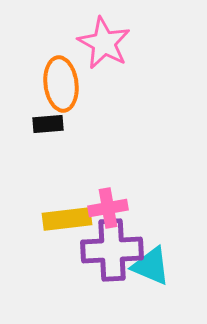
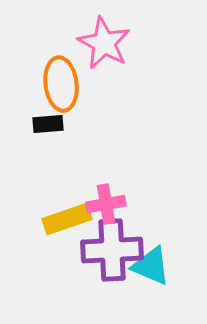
pink cross: moved 2 px left, 4 px up
yellow rectangle: rotated 12 degrees counterclockwise
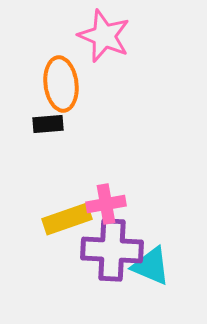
pink star: moved 7 px up; rotated 6 degrees counterclockwise
purple cross: rotated 6 degrees clockwise
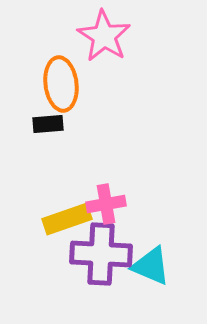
pink star: rotated 10 degrees clockwise
purple cross: moved 11 px left, 4 px down
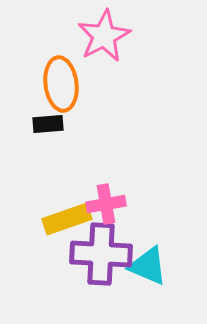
pink star: rotated 12 degrees clockwise
cyan triangle: moved 3 px left
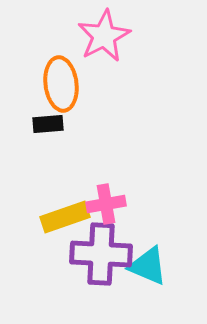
yellow rectangle: moved 2 px left, 2 px up
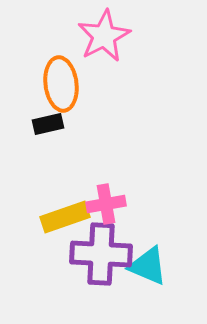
black rectangle: rotated 8 degrees counterclockwise
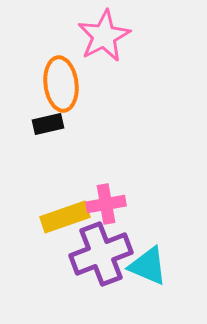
purple cross: rotated 24 degrees counterclockwise
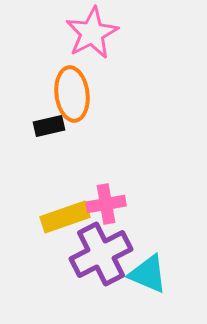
pink star: moved 12 px left, 3 px up
orange ellipse: moved 11 px right, 10 px down
black rectangle: moved 1 px right, 2 px down
purple cross: rotated 6 degrees counterclockwise
cyan triangle: moved 8 px down
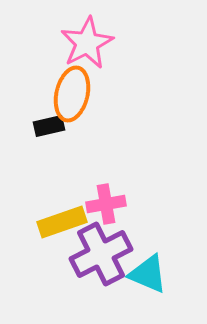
pink star: moved 5 px left, 10 px down
orange ellipse: rotated 20 degrees clockwise
yellow rectangle: moved 3 px left, 5 px down
